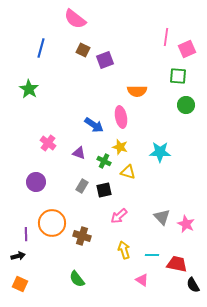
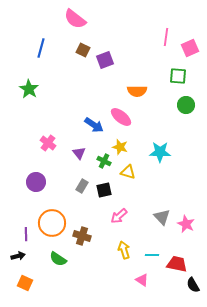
pink square: moved 3 px right, 1 px up
pink ellipse: rotated 40 degrees counterclockwise
purple triangle: rotated 32 degrees clockwise
green semicircle: moved 19 px left, 20 px up; rotated 18 degrees counterclockwise
orange square: moved 5 px right, 1 px up
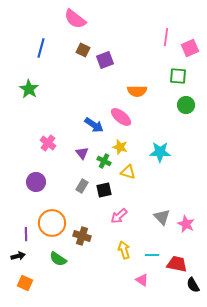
purple triangle: moved 3 px right
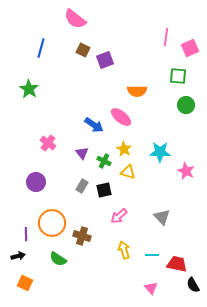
yellow star: moved 4 px right, 2 px down; rotated 14 degrees clockwise
pink star: moved 53 px up
pink triangle: moved 9 px right, 8 px down; rotated 16 degrees clockwise
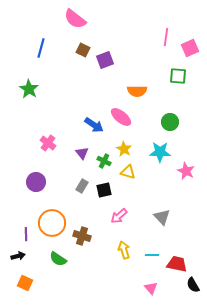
green circle: moved 16 px left, 17 px down
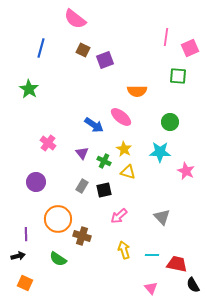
orange circle: moved 6 px right, 4 px up
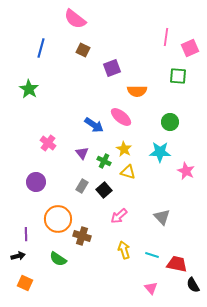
purple square: moved 7 px right, 8 px down
black square: rotated 28 degrees counterclockwise
cyan line: rotated 16 degrees clockwise
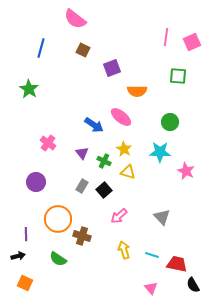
pink square: moved 2 px right, 6 px up
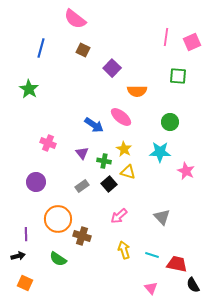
purple square: rotated 24 degrees counterclockwise
pink cross: rotated 14 degrees counterclockwise
green cross: rotated 16 degrees counterclockwise
gray rectangle: rotated 24 degrees clockwise
black square: moved 5 px right, 6 px up
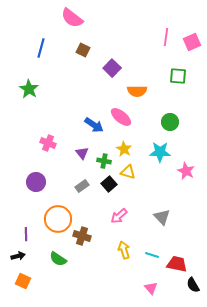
pink semicircle: moved 3 px left, 1 px up
orange square: moved 2 px left, 2 px up
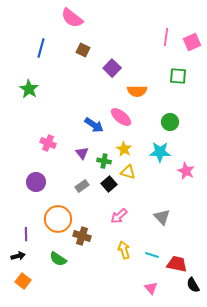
orange square: rotated 14 degrees clockwise
